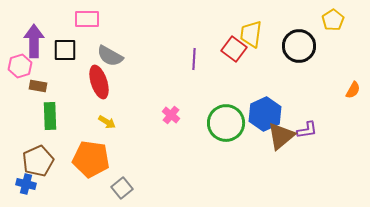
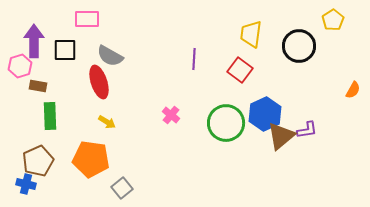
red square: moved 6 px right, 21 px down
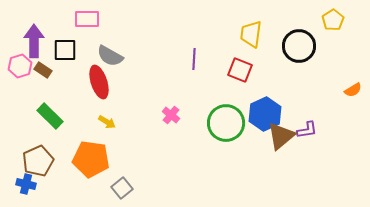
red square: rotated 15 degrees counterclockwise
brown rectangle: moved 5 px right, 16 px up; rotated 24 degrees clockwise
orange semicircle: rotated 30 degrees clockwise
green rectangle: rotated 44 degrees counterclockwise
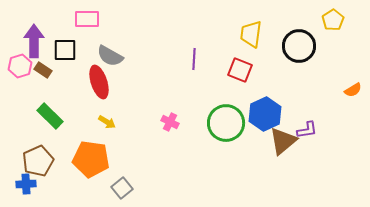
pink cross: moved 1 px left, 7 px down; rotated 12 degrees counterclockwise
brown triangle: moved 2 px right, 5 px down
blue cross: rotated 18 degrees counterclockwise
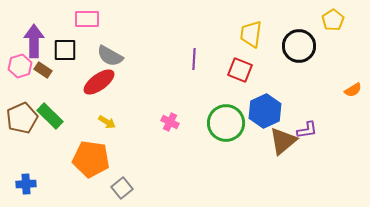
red ellipse: rotated 72 degrees clockwise
blue hexagon: moved 3 px up
brown pentagon: moved 16 px left, 43 px up
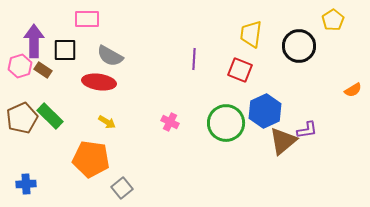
red ellipse: rotated 44 degrees clockwise
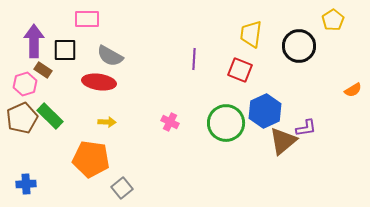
pink hexagon: moved 5 px right, 18 px down
yellow arrow: rotated 30 degrees counterclockwise
purple L-shape: moved 1 px left, 2 px up
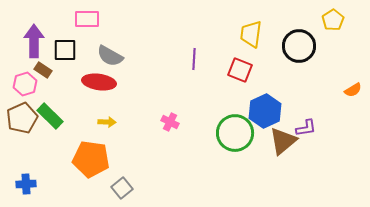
green circle: moved 9 px right, 10 px down
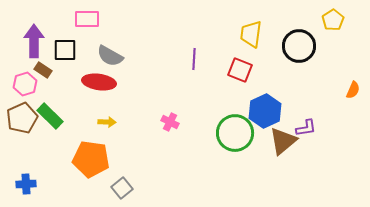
orange semicircle: rotated 36 degrees counterclockwise
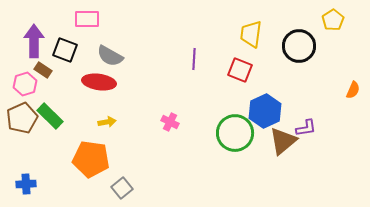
black square: rotated 20 degrees clockwise
yellow arrow: rotated 12 degrees counterclockwise
